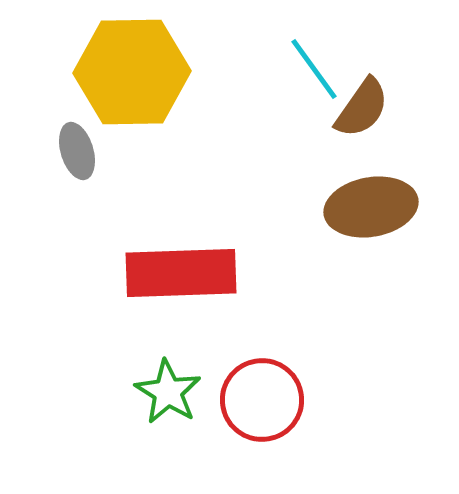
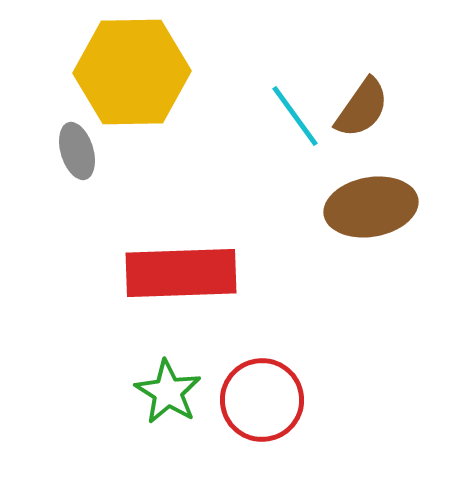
cyan line: moved 19 px left, 47 px down
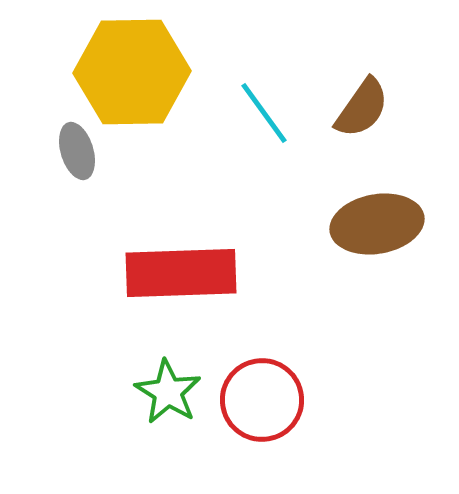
cyan line: moved 31 px left, 3 px up
brown ellipse: moved 6 px right, 17 px down
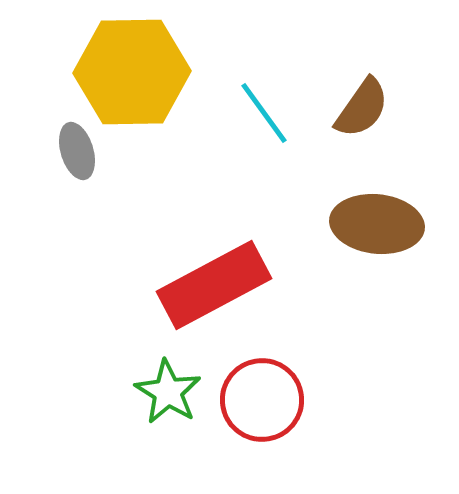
brown ellipse: rotated 16 degrees clockwise
red rectangle: moved 33 px right, 12 px down; rotated 26 degrees counterclockwise
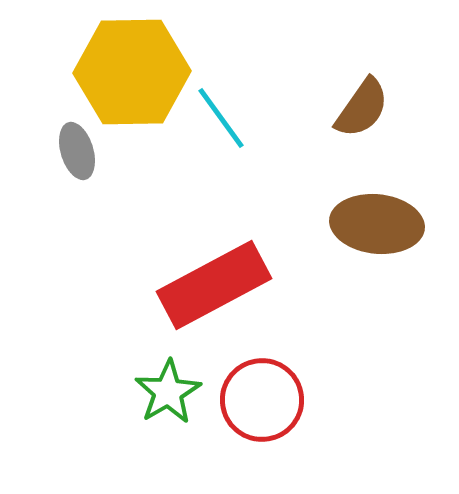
cyan line: moved 43 px left, 5 px down
green star: rotated 10 degrees clockwise
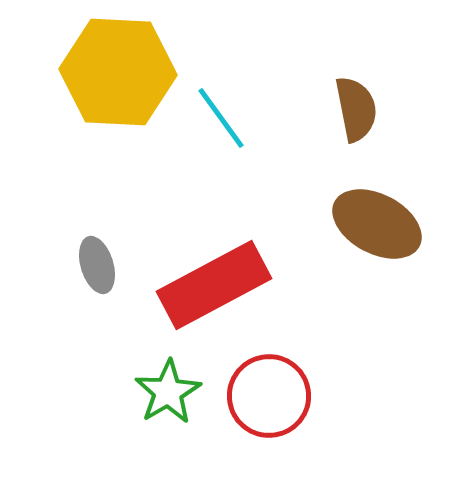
yellow hexagon: moved 14 px left; rotated 4 degrees clockwise
brown semicircle: moved 6 px left, 1 px down; rotated 46 degrees counterclockwise
gray ellipse: moved 20 px right, 114 px down
brown ellipse: rotated 22 degrees clockwise
red circle: moved 7 px right, 4 px up
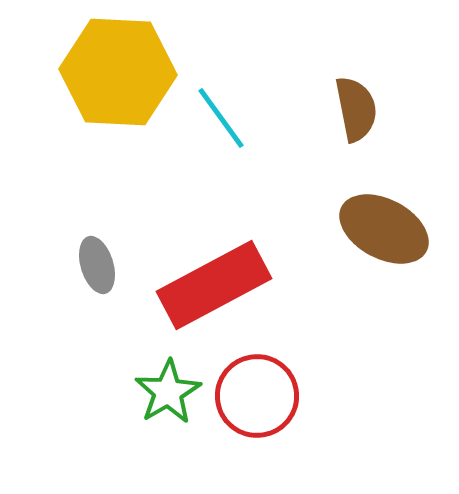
brown ellipse: moved 7 px right, 5 px down
red circle: moved 12 px left
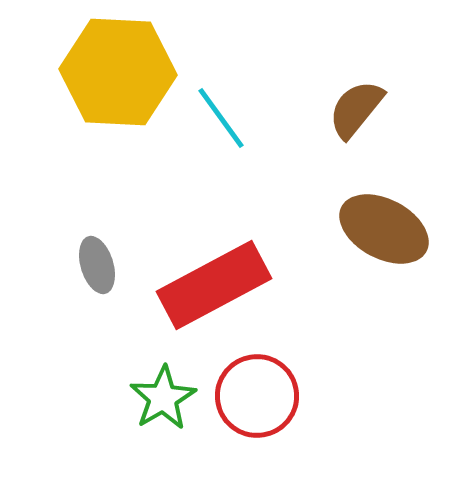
brown semicircle: rotated 130 degrees counterclockwise
green star: moved 5 px left, 6 px down
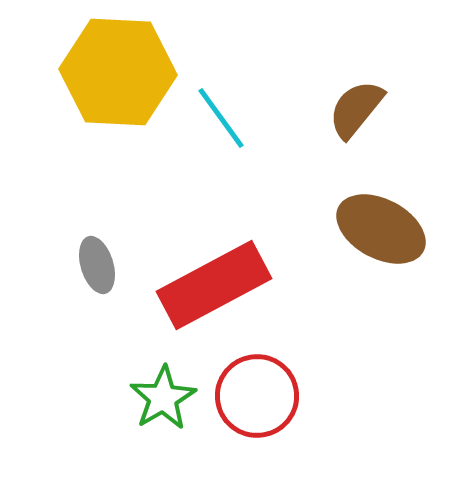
brown ellipse: moved 3 px left
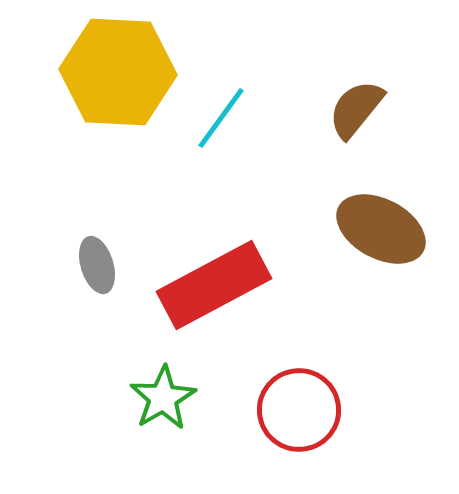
cyan line: rotated 72 degrees clockwise
red circle: moved 42 px right, 14 px down
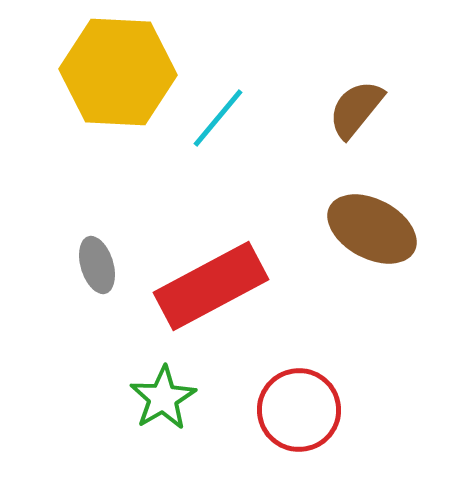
cyan line: moved 3 px left; rotated 4 degrees clockwise
brown ellipse: moved 9 px left
red rectangle: moved 3 px left, 1 px down
